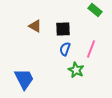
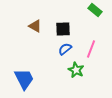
blue semicircle: rotated 32 degrees clockwise
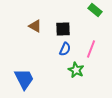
blue semicircle: rotated 152 degrees clockwise
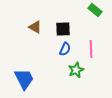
brown triangle: moved 1 px down
pink line: rotated 24 degrees counterclockwise
green star: rotated 21 degrees clockwise
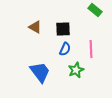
blue trapezoid: moved 16 px right, 7 px up; rotated 10 degrees counterclockwise
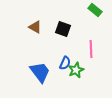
black square: rotated 21 degrees clockwise
blue semicircle: moved 14 px down
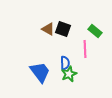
green rectangle: moved 21 px down
brown triangle: moved 13 px right, 2 px down
pink line: moved 6 px left
blue semicircle: rotated 24 degrees counterclockwise
green star: moved 7 px left, 4 px down
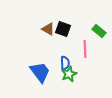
green rectangle: moved 4 px right
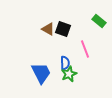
green rectangle: moved 10 px up
pink line: rotated 18 degrees counterclockwise
blue trapezoid: moved 1 px right, 1 px down; rotated 10 degrees clockwise
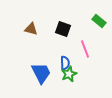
brown triangle: moved 17 px left; rotated 16 degrees counterclockwise
